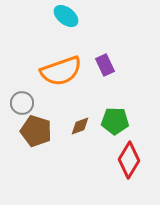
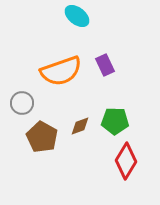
cyan ellipse: moved 11 px right
brown pentagon: moved 6 px right, 6 px down; rotated 12 degrees clockwise
red diamond: moved 3 px left, 1 px down
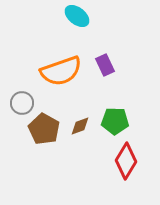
brown pentagon: moved 2 px right, 8 px up
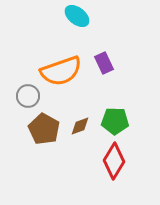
purple rectangle: moved 1 px left, 2 px up
gray circle: moved 6 px right, 7 px up
red diamond: moved 12 px left
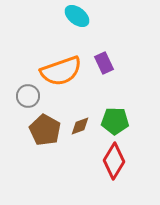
brown pentagon: moved 1 px right, 1 px down
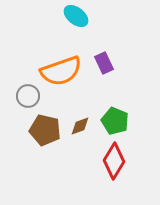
cyan ellipse: moved 1 px left
green pentagon: rotated 20 degrees clockwise
brown pentagon: rotated 16 degrees counterclockwise
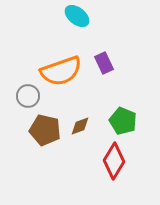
cyan ellipse: moved 1 px right
green pentagon: moved 8 px right
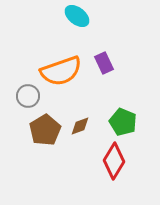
green pentagon: moved 1 px down
brown pentagon: rotated 28 degrees clockwise
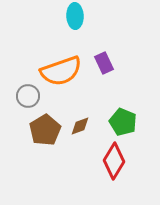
cyan ellipse: moved 2 px left; rotated 50 degrees clockwise
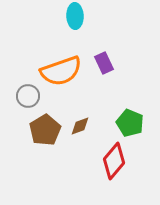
green pentagon: moved 7 px right, 1 px down
red diamond: rotated 9 degrees clockwise
